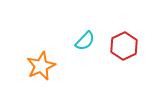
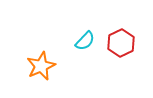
red hexagon: moved 3 px left, 3 px up
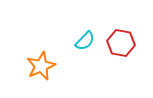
red hexagon: rotated 24 degrees counterclockwise
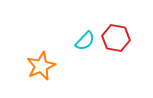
red hexagon: moved 5 px left, 5 px up
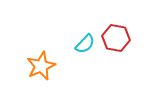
cyan semicircle: moved 3 px down
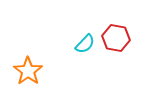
orange star: moved 13 px left, 5 px down; rotated 12 degrees counterclockwise
